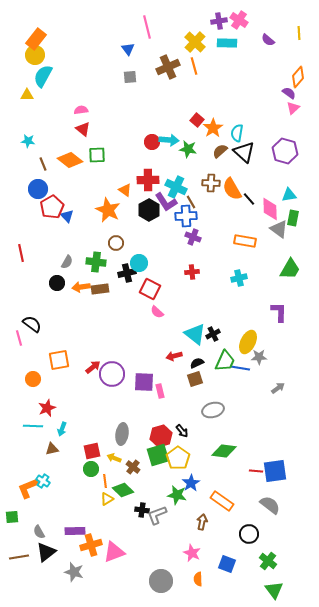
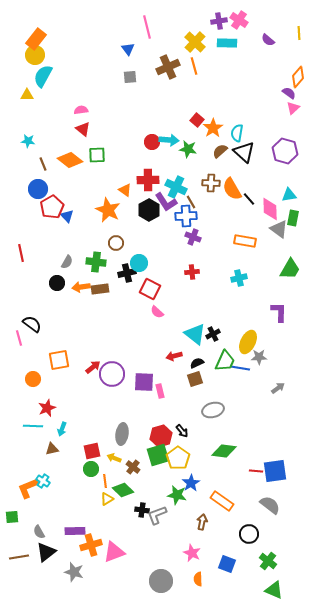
green triangle at (274, 590): rotated 30 degrees counterclockwise
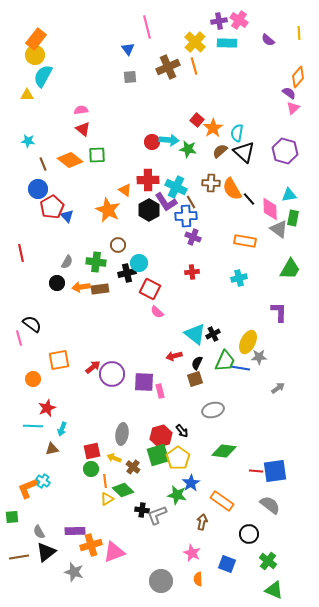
brown circle at (116, 243): moved 2 px right, 2 px down
black semicircle at (197, 363): rotated 40 degrees counterclockwise
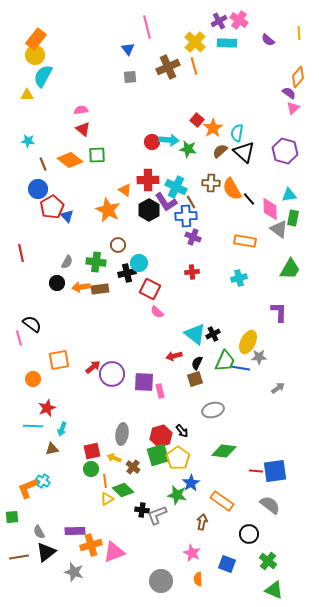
purple cross at (219, 21): rotated 21 degrees counterclockwise
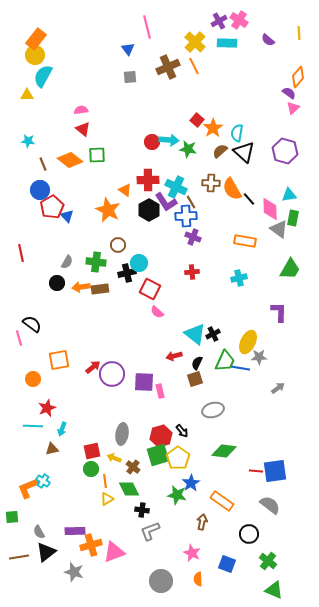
orange line at (194, 66): rotated 12 degrees counterclockwise
blue circle at (38, 189): moved 2 px right, 1 px down
green diamond at (123, 490): moved 6 px right, 1 px up; rotated 20 degrees clockwise
gray L-shape at (157, 515): moved 7 px left, 16 px down
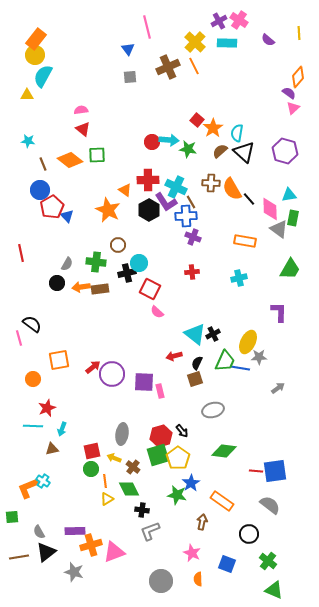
gray semicircle at (67, 262): moved 2 px down
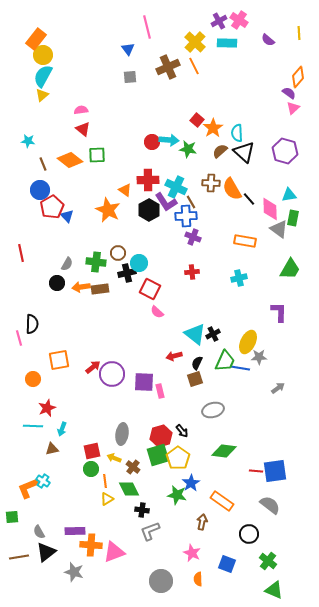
yellow circle at (35, 55): moved 8 px right
yellow triangle at (27, 95): moved 15 px right; rotated 40 degrees counterclockwise
cyan semicircle at (237, 133): rotated 12 degrees counterclockwise
brown circle at (118, 245): moved 8 px down
black semicircle at (32, 324): rotated 54 degrees clockwise
orange cross at (91, 545): rotated 20 degrees clockwise
